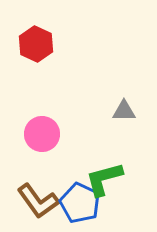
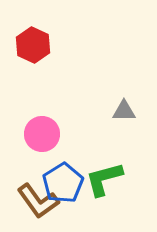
red hexagon: moved 3 px left, 1 px down
blue pentagon: moved 17 px left, 20 px up; rotated 15 degrees clockwise
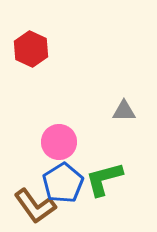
red hexagon: moved 2 px left, 4 px down
pink circle: moved 17 px right, 8 px down
brown L-shape: moved 3 px left, 5 px down
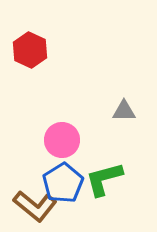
red hexagon: moved 1 px left, 1 px down
pink circle: moved 3 px right, 2 px up
brown L-shape: rotated 15 degrees counterclockwise
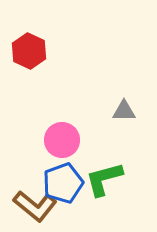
red hexagon: moved 1 px left, 1 px down
blue pentagon: rotated 12 degrees clockwise
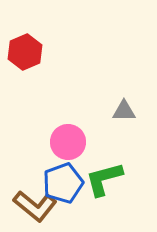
red hexagon: moved 4 px left, 1 px down; rotated 12 degrees clockwise
pink circle: moved 6 px right, 2 px down
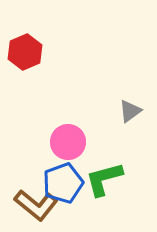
gray triangle: moved 6 px right; rotated 35 degrees counterclockwise
brown L-shape: moved 1 px right, 1 px up
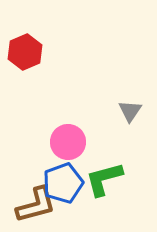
gray triangle: rotated 20 degrees counterclockwise
brown L-shape: rotated 54 degrees counterclockwise
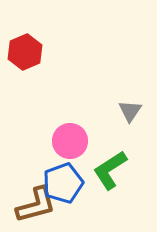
pink circle: moved 2 px right, 1 px up
green L-shape: moved 6 px right, 9 px up; rotated 18 degrees counterclockwise
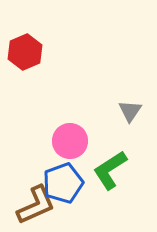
brown L-shape: rotated 9 degrees counterclockwise
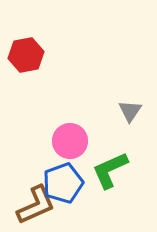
red hexagon: moved 1 px right, 3 px down; rotated 12 degrees clockwise
green L-shape: rotated 9 degrees clockwise
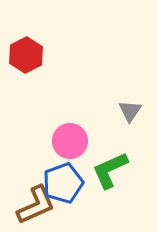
red hexagon: rotated 16 degrees counterclockwise
